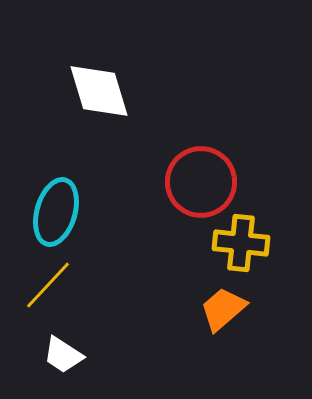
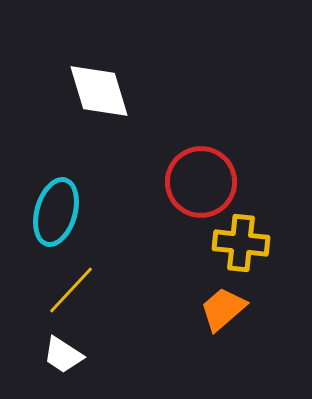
yellow line: moved 23 px right, 5 px down
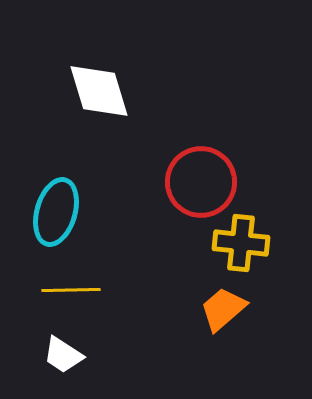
yellow line: rotated 46 degrees clockwise
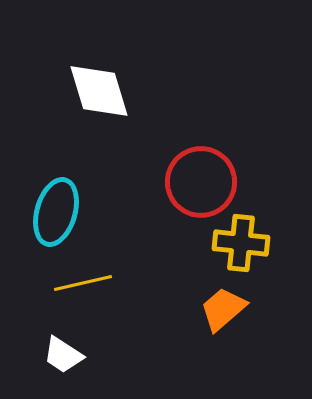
yellow line: moved 12 px right, 7 px up; rotated 12 degrees counterclockwise
